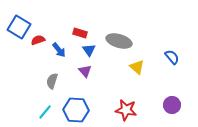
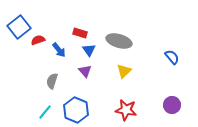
blue square: rotated 20 degrees clockwise
yellow triangle: moved 13 px left, 4 px down; rotated 35 degrees clockwise
blue hexagon: rotated 20 degrees clockwise
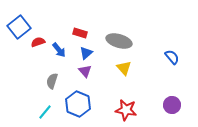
red semicircle: moved 2 px down
blue triangle: moved 3 px left, 3 px down; rotated 24 degrees clockwise
yellow triangle: moved 3 px up; rotated 28 degrees counterclockwise
blue hexagon: moved 2 px right, 6 px up
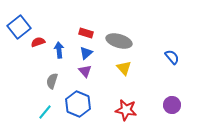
red rectangle: moved 6 px right
blue arrow: rotated 147 degrees counterclockwise
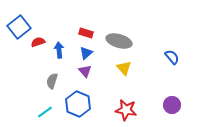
cyan line: rotated 14 degrees clockwise
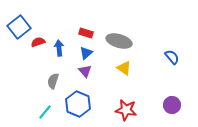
blue arrow: moved 2 px up
yellow triangle: rotated 14 degrees counterclockwise
gray semicircle: moved 1 px right
cyan line: rotated 14 degrees counterclockwise
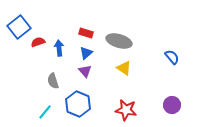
gray semicircle: rotated 35 degrees counterclockwise
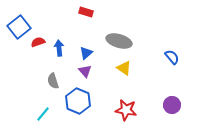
red rectangle: moved 21 px up
blue hexagon: moved 3 px up
cyan line: moved 2 px left, 2 px down
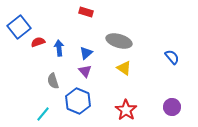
purple circle: moved 2 px down
red star: rotated 25 degrees clockwise
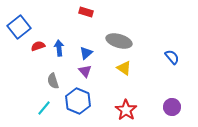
red semicircle: moved 4 px down
cyan line: moved 1 px right, 6 px up
